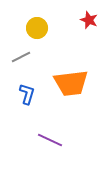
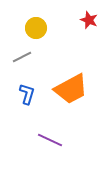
yellow circle: moved 1 px left
gray line: moved 1 px right
orange trapezoid: moved 6 px down; rotated 21 degrees counterclockwise
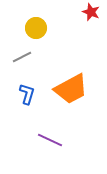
red star: moved 2 px right, 8 px up
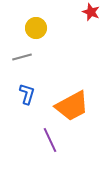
gray line: rotated 12 degrees clockwise
orange trapezoid: moved 1 px right, 17 px down
purple line: rotated 40 degrees clockwise
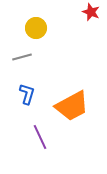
purple line: moved 10 px left, 3 px up
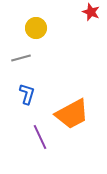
gray line: moved 1 px left, 1 px down
orange trapezoid: moved 8 px down
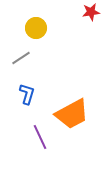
red star: rotated 30 degrees counterclockwise
gray line: rotated 18 degrees counterclockwise
